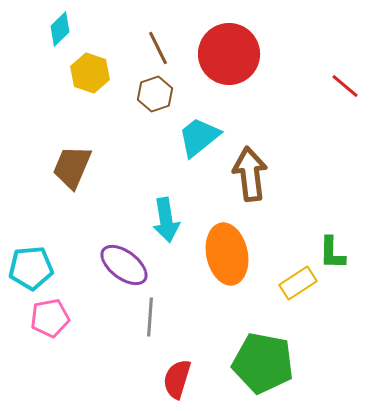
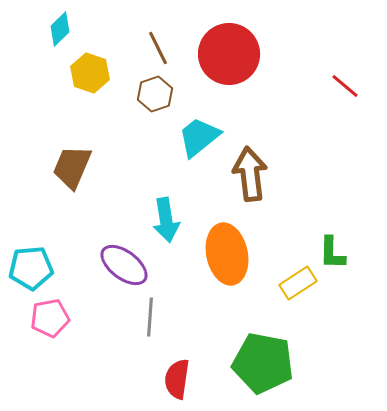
red semicircle: rotated 9 degrees counterclockwise
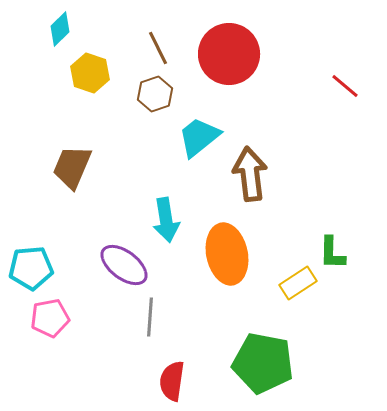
red semicircle: moved 5 px left, 2 px down
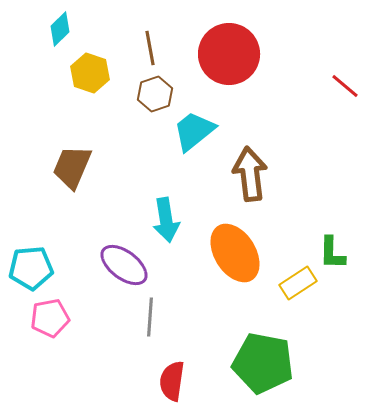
brown line: moved 8 px left; rotated 16 degrees clockwise
cyan trapezoid: moved 5 px left, 6 px up
orange ellipse: moved 8 px right, 1 px up; rotated 20 degrees counterclockwise
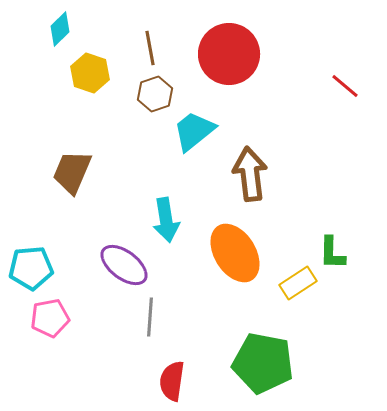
brown trapezoid: moved 5 px down
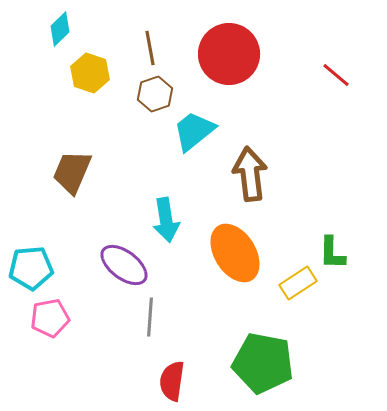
red line: moved 9 px left, 11 px up
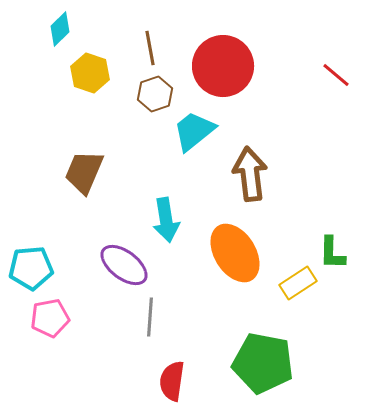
red circle: moved 6 px left, 12 px down
brown trapezoid: moved 12 px right
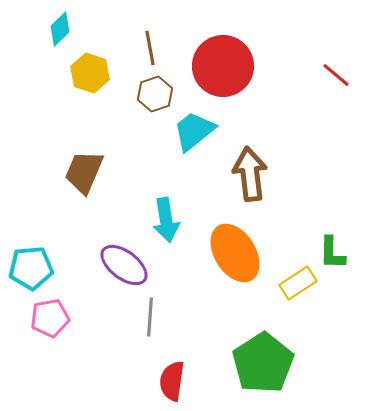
green pentagon: rotated 28 degrees clockwise
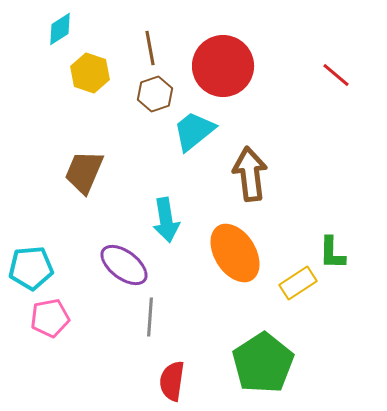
cyan diamond: rotated 12 degrees clockwise
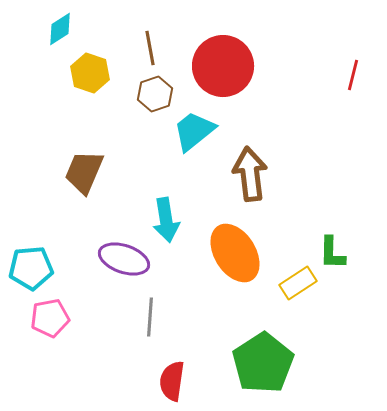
red line: moved 17 px right; rotated 64 degrees clockwise
purple ellipse: moved 6 px up; rotated 18 degrees counterclockwise
